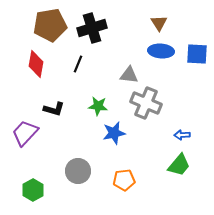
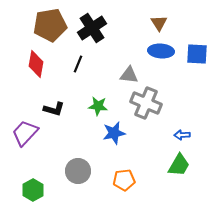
black cross: rotated 16 degrees counterclockwise
green trapezoid: rotated 10 degrees counterclockwise
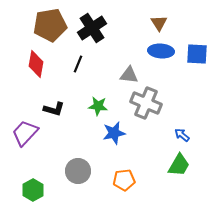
blue arrow: rotated 42 degrees clockwise
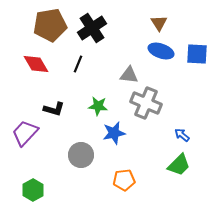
blue ellipse: rotated 15 degrees clockwise
red diamond: rotated 40 degrees counterclockwise
green trapezoid: rotated 15 degrees clockwise
gray circle: moved 3 px right, 16 px up
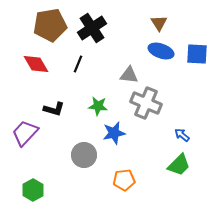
gray circle: moved 3 px right
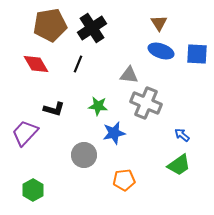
green trapezoid: rotated 10 degrees clockwise
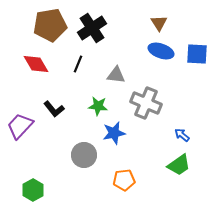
gray triangle: moved 13 px left
black L-shape: rotated 35 degrees clockwise
purple trapezoid: moved 5 px left, 7 px up
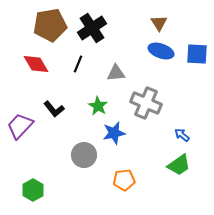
gray triangle: moved 2 px up; rotated 12 degrees counterclockwise
green star: rotated 24 degrees clockwise
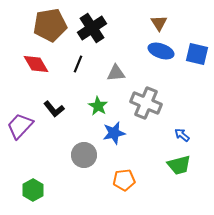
blue square: rotated 10 degrees clockwise
green trapezoid: rotated 20 degrees clockwise
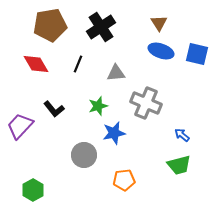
black cross: moved 9 px right, 1 px up
green star: rotated 24 degrees clockwise
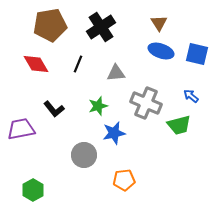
purple trapezoid: moved 1 px right, 3 px down; rotated 36 degrees clockwise
blue arrow: moved 9 px right, 39 px up
green trapezoid: moved 40 px up
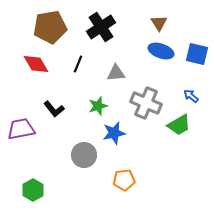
brown pentagon: moved 2 px down
green trapezoid: rotated 15 degrees counterclockwise
